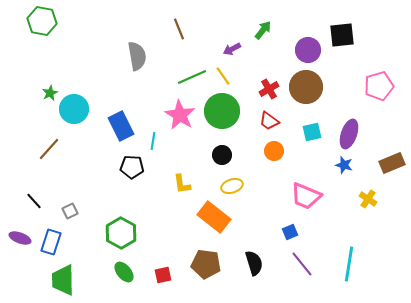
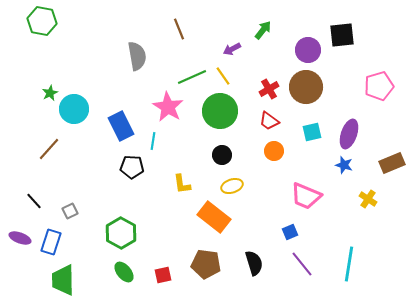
green circle at (222, 111): moved 2 px left
pink star at (180, 115): moved 12 px left, 8 px up
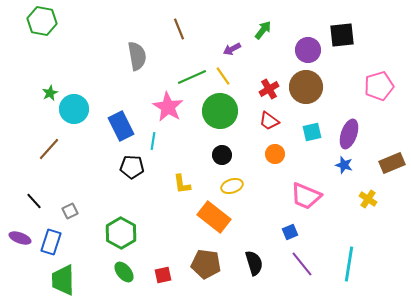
orange circle at (274, 151): moved 1 px right, 3 px down
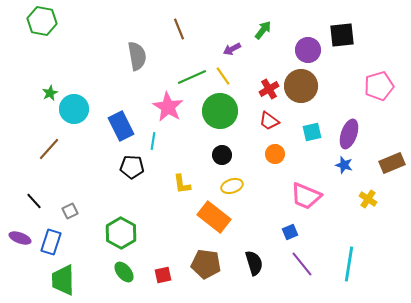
brown circle at (306, 87): moved 5 px left, 1 px up
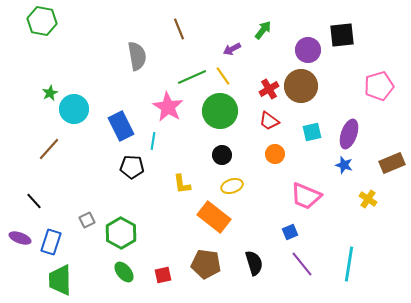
gray square at (70, 211): moved 17 px right, 9 px down
green trapezoid at (63, 280): moved 3 px left
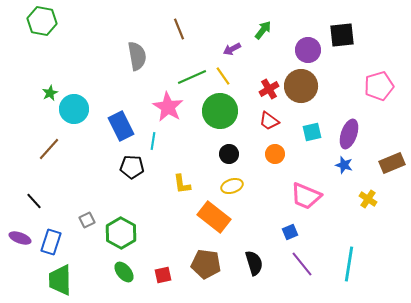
black circle at (222, 155): moved 7 px right, 1 px up
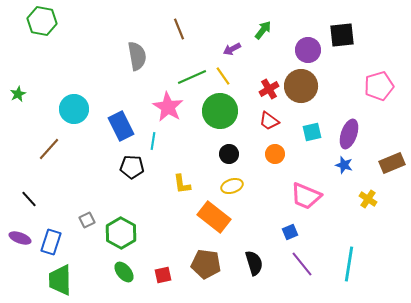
green star at (50, 93): moved 32 px left, 1 px down
black line at (34, 201): moved 5 px left, 2 px up
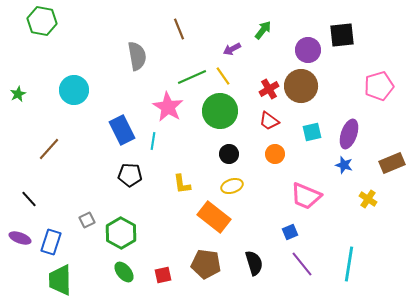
cyan circle at (74, 109): moved 19 px up
blue rectangle at (121, 126): moved 1 px right, 4 px down
black pentagon at (132, 167): moved 2 px left, 8 px down
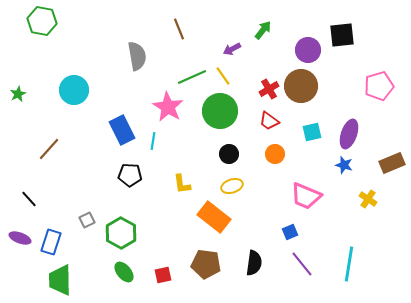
black semicircle at (254, 263): rotated 25 degrees clockwise
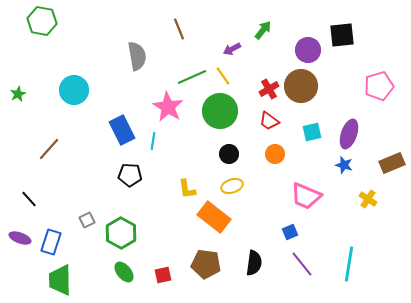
yellow L-shape at (182, 184): moved 5 px right, 5 px down
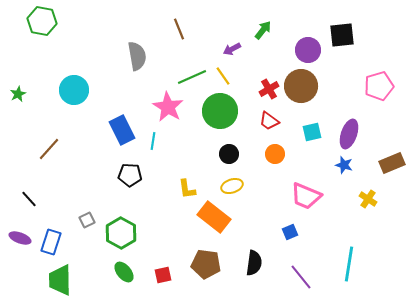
purple line at (302, 264): moved 1 px left, 13 px down
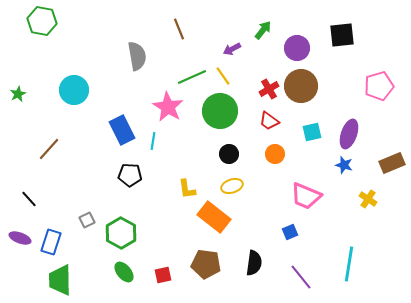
purple circle at (308, 50): moved 11 px left, 2 px up
